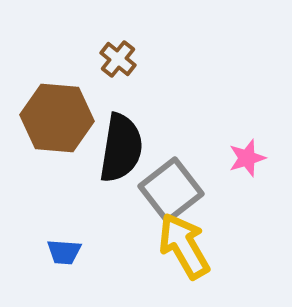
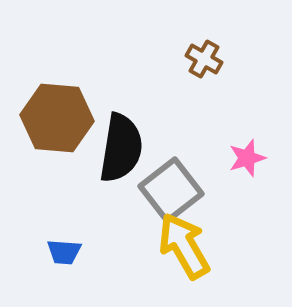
brown cross: moved 86 px right; rotated 9 degrees counterclockwise
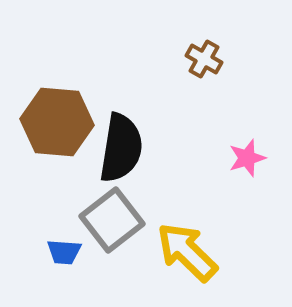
brown hexagon: moved 4 px down
gray square: moved 59 px left, 30 px down
yellow arrow: moved 3 px right, 6 px down; rotated 16 degrees counterclockwise
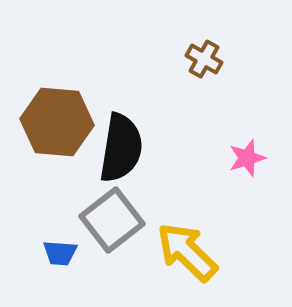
blue trapezoid: moved 4 px left, 1 px down
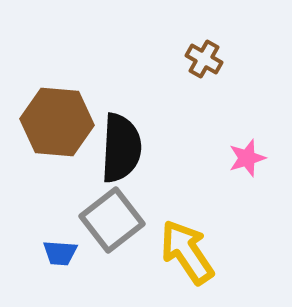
black semicircle: rotated 6 degrees counterclockwise
yellow arrow: rotated 12 degrees clockwise
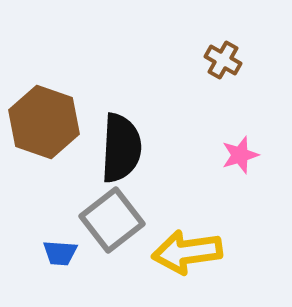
brown cross: moved 19 px right, 1 px down
brown hexagon: moved 13 px left; rotated 14 degrees clockwise
pink star: moved 7 px left, 3 px up
yellow arrow: rotated 64 degrees counterclockwise
